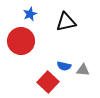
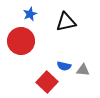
red square: moved 1 px left
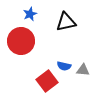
red square: moved 1 px up; rotated 10 degrees clockwise
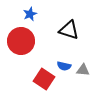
black triangle: moved 3 px right, 8 px down; rotated 30 degrees clockwise
red square: moved 3 px left, 2 px up; rotated 20 degrees counterclockwise
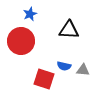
black triangle: rotated 15 degrees counterclockwise
red square: rotated 15 degrees counterclockwise
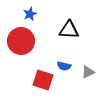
gray triangle: moved 5 px right, 2 px down; rotated 32 degrees counterclockwise
red square: moved 1 px left, 1 px down
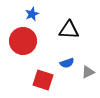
blue star: moved 2 px right
red circle: moved 2 px right
blue semicircle: moved 3 px right, 3 px up; rotated 32 degrees counterclockwise
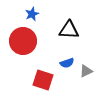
gray triangle: moved 2 px left, 1 px up
